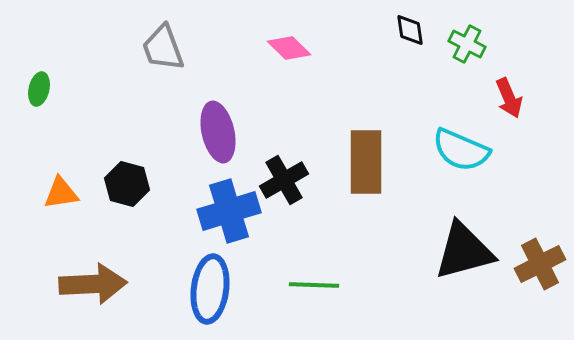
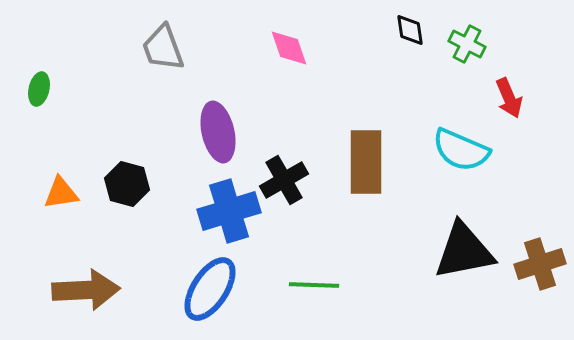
pink diamond: rotated 27 degrees clockwise
black triangle: rotated 4 degrees clockwise
brown cross: rotated 9 degrees clockwise
brown arrow: moved 7 px left, 6 px down
blue ellipse: rotated 26 degrees clockwise
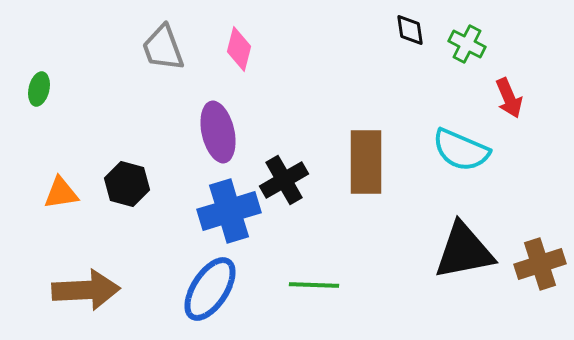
pink diamond: moved 50 px left, 1 px down; rotated 33 degrees clockwise
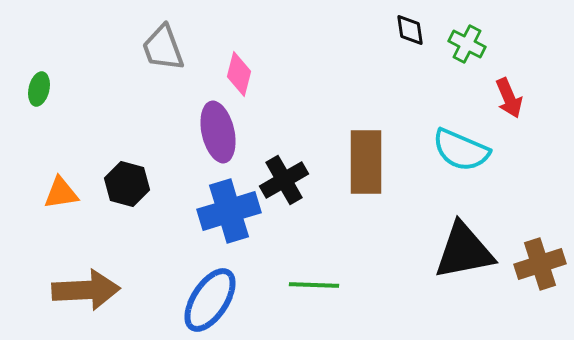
pink diamond: moved 25 px down
blue ellipse: moved 11 px down
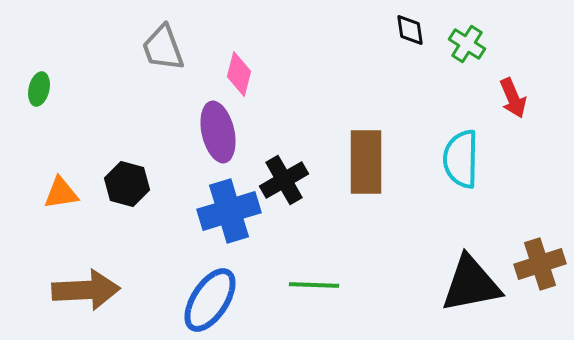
green cross: rotated 6 degrees clockwise
red arrow: moved 4 px right
cyan semicircle: moved 9 px down; rotated 68 degrees clockwise
black triangle: moved 7 px right, 33 px down
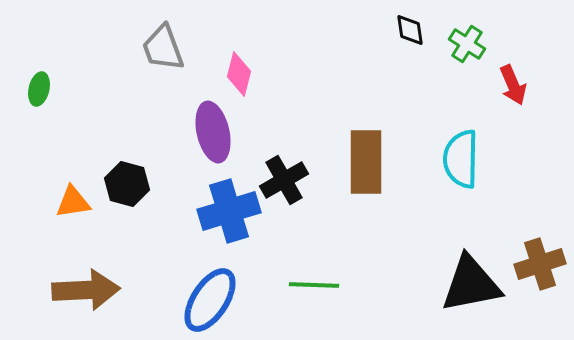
red arrow: moved 13 px up
purple ellipse: moved 5 px left
orange triangle: moved 12 px right, 9 px down
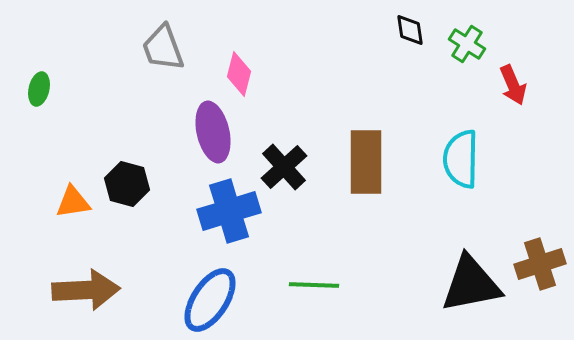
black cross: moved 13 px up; rotated 12 degrees counterclockwise
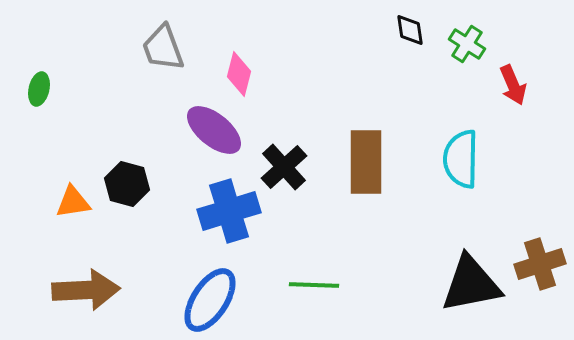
purple ellipse: moved 1 px right, 2 px up; rotated 38 degrees counterclockwise
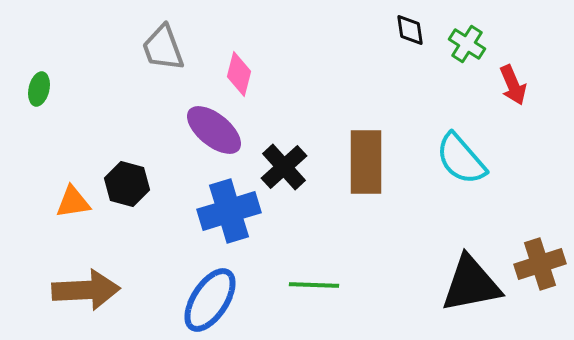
cyan semicircle: rotated 42 degrees counterclockwise
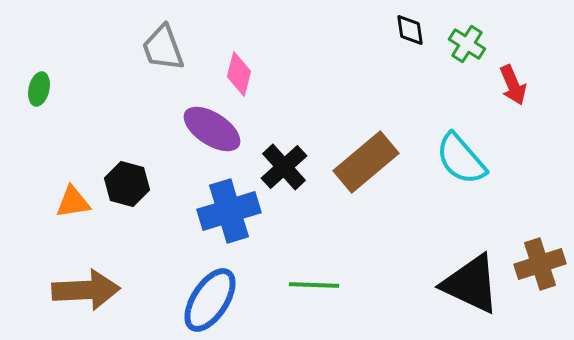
purple ellipse: moved 2 px left, 1 px up; rotated 6 degrees counterclockwise
brown rectangle: rotated 50 degrees clockwise
black triangle: rotated 36 degrees clockwise
